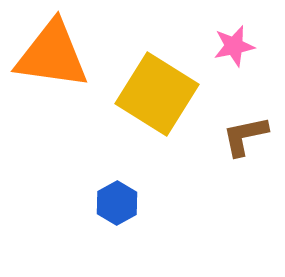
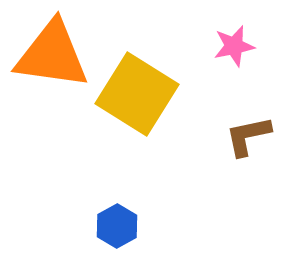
yellow square: moved 20 px left
brown L-shape: moved 3 px right
blue hexagon: moved 23 px down
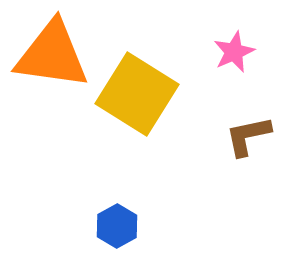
pink star: moved 6 px down; rotated 12 degrees counterclockwise
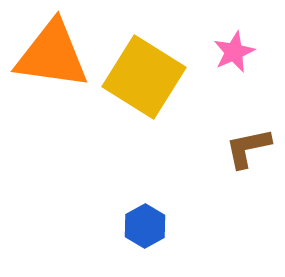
yellow square: moved 7 px right, 17 px up
brown L-shape: moved 12 px down
blue hexagon: moved 28 px right
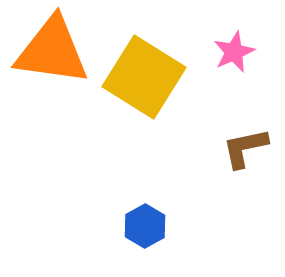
orange triangle: moved 4 px up
brown L-shape: moved 3 px left
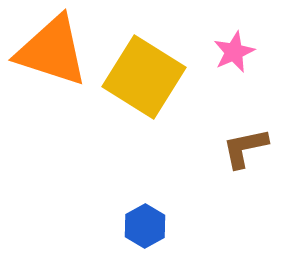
orange triangle: rotated 10 degrees clockwise
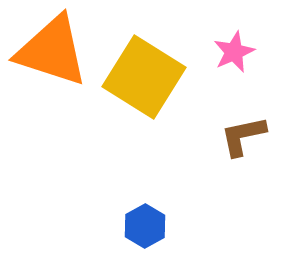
brown L-shape: moved 2 px left, 12 px up
